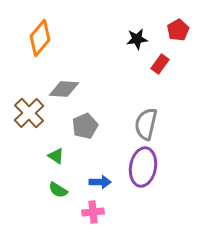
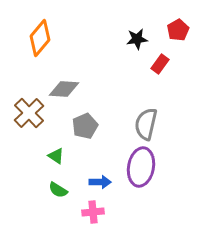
purple ellipse: moved 2 px left
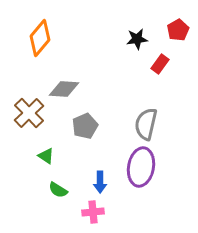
green triangle: moved 10 px left
blue arrow: rotated 90 degrees clockwise
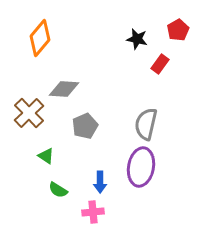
black star: rotated 20 degrees clockwise
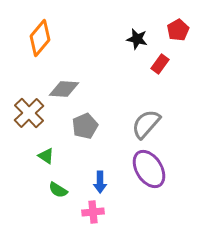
gray semicircle: rotated 28 degrees clockwise
purple ellipse: moved 8 px right, 2 px down; rotated 42 degrees counterclockwise
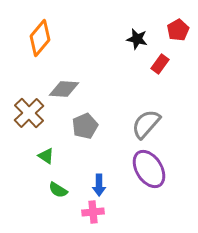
blue arrow: moved 1 px left, 3 px down
